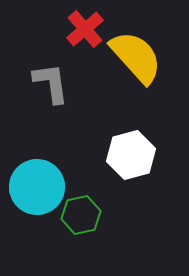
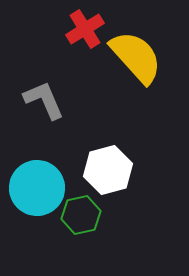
red cross: rotated 9 degrees clockwise
gray L-shape: moved 7 px left, 17 px down; rotated 15 degrees counterclockwise
white hexagon: moved 23 px left, 15 px down
cyan circle: moved 1 px down
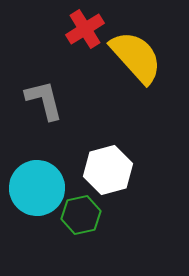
gray L-shape: rotated 9 degrees clockwise
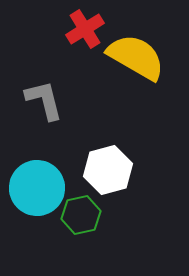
yellow semicircle: rotated 18 degrees counterclockwise
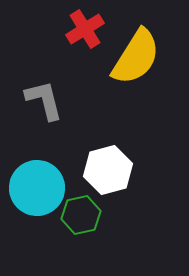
yellow semicircle: rotated 92 degrees clockwise
